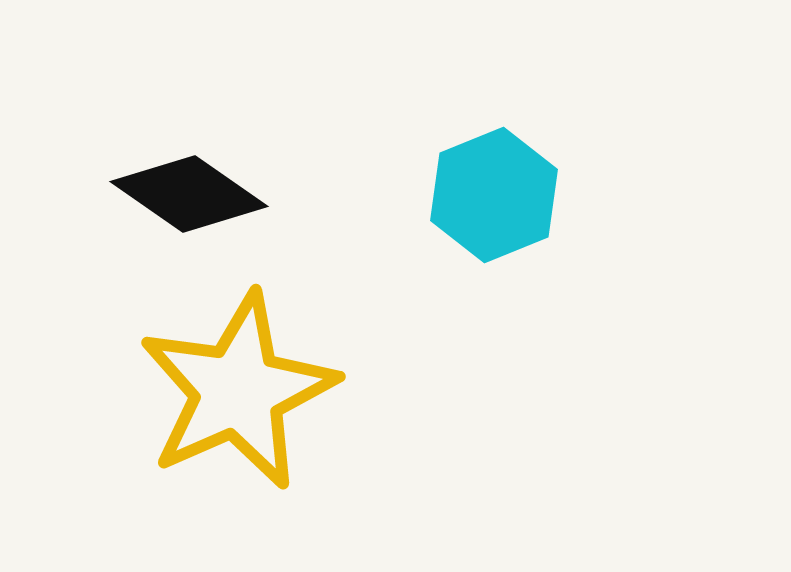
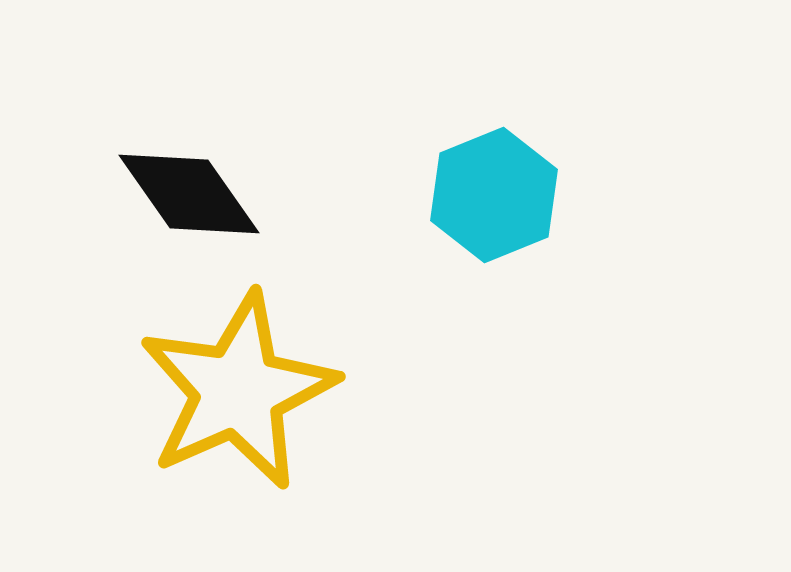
black diamond: rotated 20 degrees clockwise
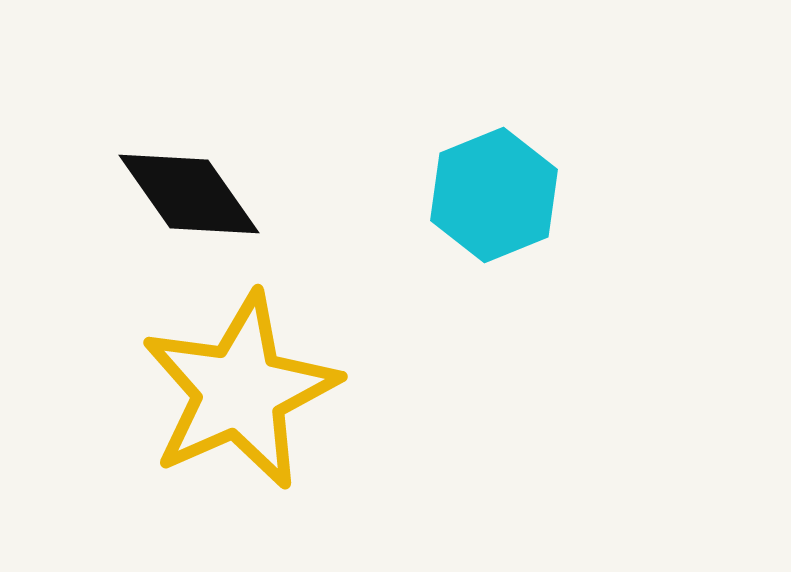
yellow star: moved 2 px right
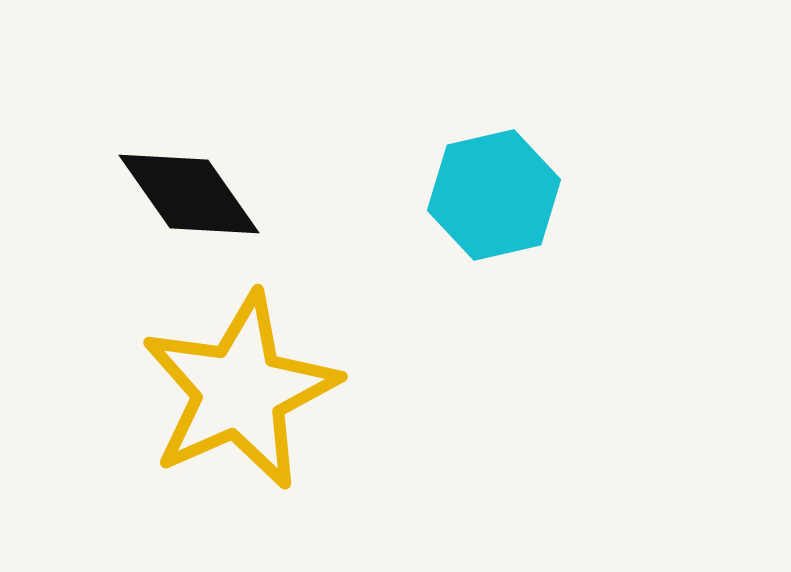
cyan hexagon: rotated 9 degrees clockwise
